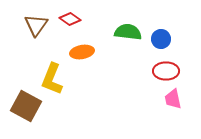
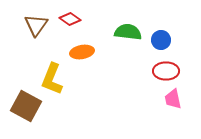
blue circle: moved 1 px down
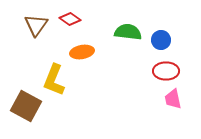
yellow L-shape: moved 2 px right, 1 px down
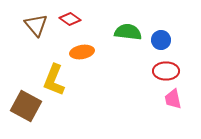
brown triangle: rotated 15 degrees counterclockwise
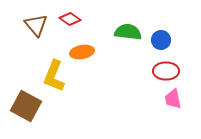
yellow L-shape: moved 4 px up
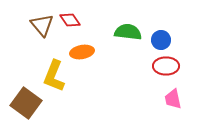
red diamond: moved 1 px down; rotated 20 degrees clockwise
brown triangle: moved 6 px right
red ellipse: moved 5 px up
brown square: moved 3 px up; rotated 8 degrees clockwise
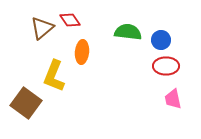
brown triangle: moved 3 px down; rotated 30 degrees clockwise
orange ellipse: rotated 75 degrees counterclockwise
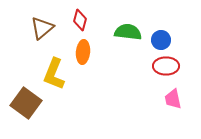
red diamond: moved 10 px right; rotated 50 degrees clockwise
orange ellipse: moved 1 px right
yellow L-shape: moved 2 px up
